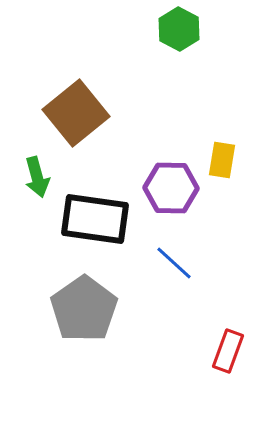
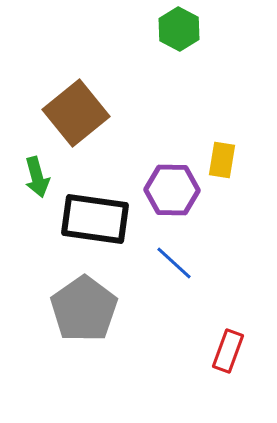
purple hexagon: moved 1 px right, 2 px down
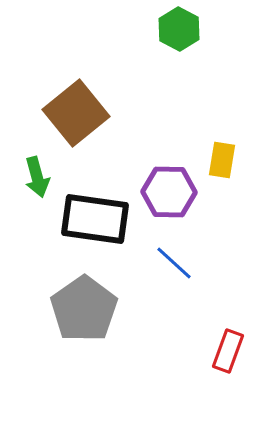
purple hexagon: moved 3 px left, 2 px down
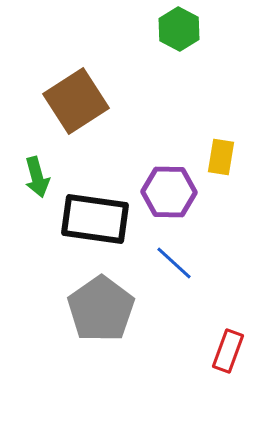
brown square: moved 12 px up; rotated 6 degrees clockwise
yellow rectangle: moved 1 px left, 3 px up
gray pentagon: moved 17 px right
